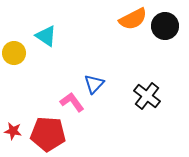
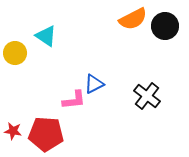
yellow circle: moved 1 px right
blue triangle: rotated 20 degrees clockwise
pink L-shape: moved 2 px right, 2 px up; rotated 120 degrees clockwise
red pentagon: moved 2 px left
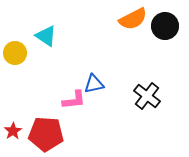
blue triangle: rotated 15 degrees clockwise
red star: rotated 30 degrees clockwise
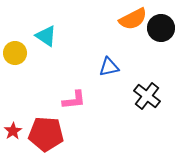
black circle: moved 4 px left, 2 px down
blue triangle: moved 15 px right, 17 px up
